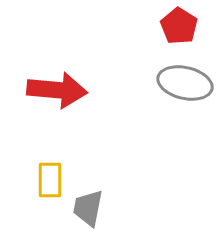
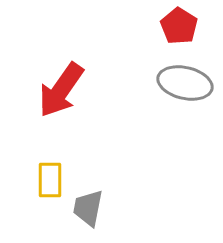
red arrow: moved 4 px right; rotated 120 degrees clockwise
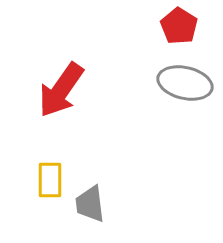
gray trapezoid: moved 2 px right, 4 px up; rotated 18 degrees counterclockwise
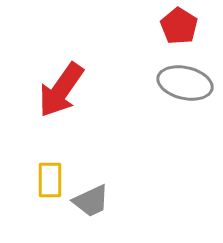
gray trapezoid: moved 1 px right, 3 px up; rotated 108 degrees counterclockwise
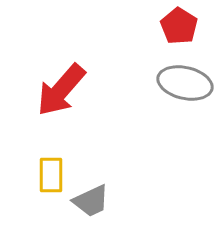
red arrow: rotated 6 degrees clockwise
yellow rectangle: moved 1 px right, 5 px up
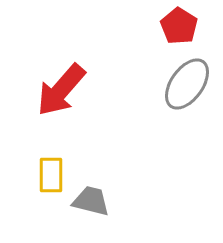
gray ellipse: moved 2 px right, 1 px down; rotated 68 degrees counterclockwise
gray trapezoid: rotated 141 degrees counterclockwise
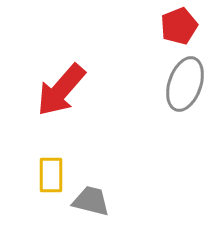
red pentagon: rotated 18 degrees clockwise
gray ellipse: moved 2 px left; rotated 16 degrees counterclockwise
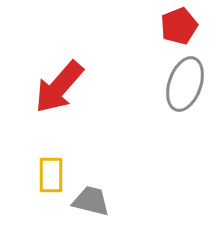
red arrow: moved 2 px left, 3 px up
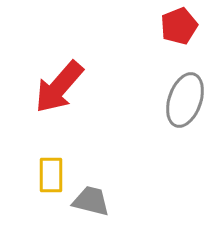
gray ellipse: moved 16 px down
